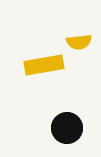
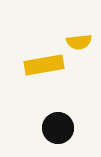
black circle: moved 9 px left
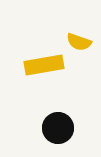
yellow semicircle: rotated 25 degrees clockwise
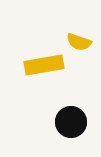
black circle: moved 13 px right, 6 px up
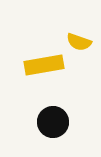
black circle: moved 18 px left
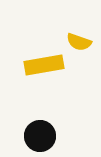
black circle: moved 13 px left, 14 px down
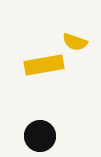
yellow semicircle: moved 4 px left
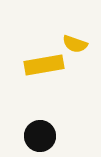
yellow semicircle: moved 2 px down
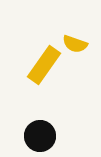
yellow rectangle: rotated 45 degrees counterclockwise
